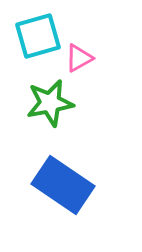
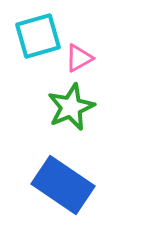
green star: moved 21 px right, 4 px down; rotated 12 degrees counterclockwise
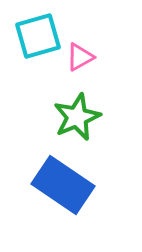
pink triangle: moved 1 px right, 1 px up
green star: moved 6 px right, 10 px down
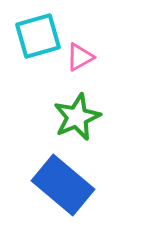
blue rectangle: rotated 6 degrees clockwise
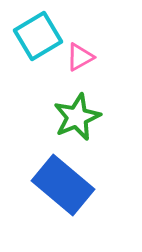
cyan square: rotated 15 degrees counterclockwise
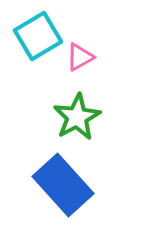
green star: rotated 6 degrees counterclockwise
blue rectangle: rotated 8 degrees clockwise
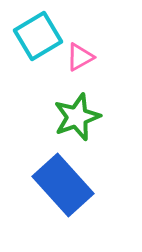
green star: rotated 9 degrees clockwise
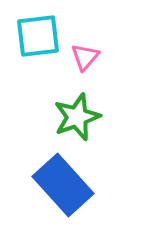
cyan square: rotated 24 degrees clockwise
pink triangle: moved 5 px right; rotated 20 degrees counterclockwise
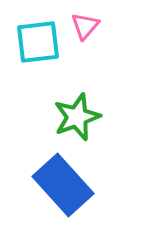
cyan square: moved 6 px down
pink triangle: moved 31 px up
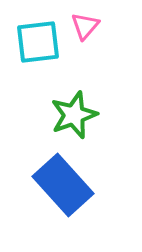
green star: moved 3 px left, 2 px up
